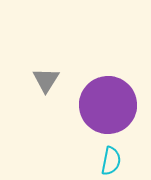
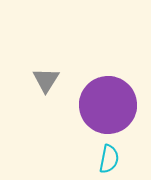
cyan semicircle: moved 2 px left, 2 px up
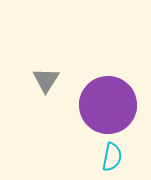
cyan semicircle: moved 3 px right, 2 px up
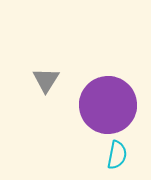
cyan semicircle: moved 5 px right, 2 px up
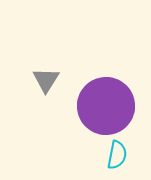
purple circle: moved 2 px left, 1 px down
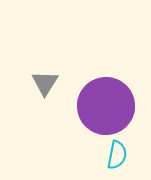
gray triangle: moved 1 px left, 3 px down
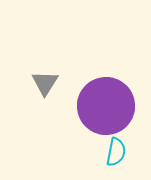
cyan semicircle: moved 1 px left, 3 px up
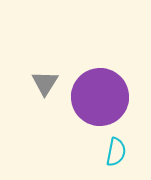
purple circle: moved 6 px left, 9 px up
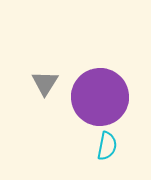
cyan semicircle: moved 9 px left, 6 px up
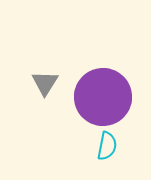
purple circle: moved 3 px right
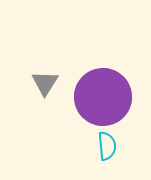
cyan semicircle: rotated 16 degrees counterclockwise
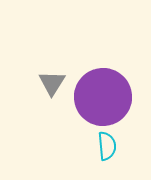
gray triangle: moved 7 px right
